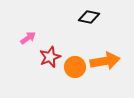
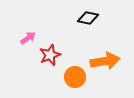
black diamond: moved 1 px left, 1 px down
red star: moved 2 px up
orange circle: moved 10 px down
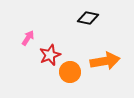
pink arrow: rotated 21 degrees counterclockwise
orange circle: moved 5 px left, 5 px up
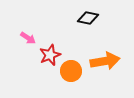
pink arrow: rotated 91 degrees clockwise
orange circle: moved 1 px right, 1 px up
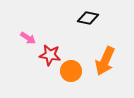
red star: rotated 30 degrees clockwise
orange arrow: rotated 124 degrees clockwise
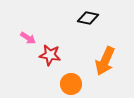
orange circle: moved 13 px down
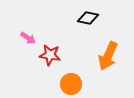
orange arrow: moved 3 px right, 5 px up
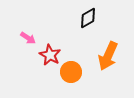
black diamond: rotated 40 degrees counterclockwise
red star: rotated 20 degrees clockwise
orange circle: moved 12 px up
